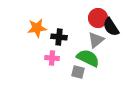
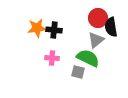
black semicircle: rotated 24 degrees clockwise
black cross: moved 5 px left, 7 px up
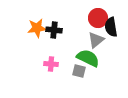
pink cross: moved 1 px left, 6 px down
gray square: moved 1 px right, 1 px up
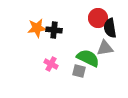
black semicircle: moved 1 px left, 1 px down
gray triangle: moved 9 px right, 8 px down; rotated 30 degrees clockwise
pink cross: rotated 24 degrees clockwise
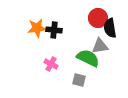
gray triangle: moved 5 px left, 2 px up
gray square: moved 9 px down
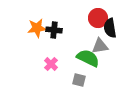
pink cross: rotated 16 degrees clockwise
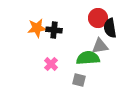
green semicircle: rotated 30 degrees counterclockwise
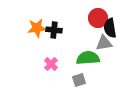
gray triangle: moved 4 px right, 3 px up
gray square: rotated 32 degrees counterclockwise
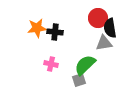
black cross: moved 1 px right, 2 px down
green semicircle: moved 3 px left, 7 px down; rotated 40 degrees counterclockwise
pink cross: rotated 32 degrees counterclockwise
